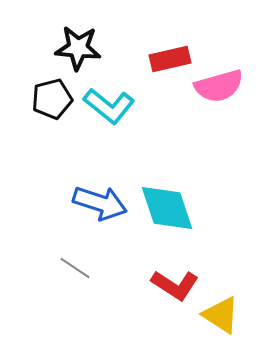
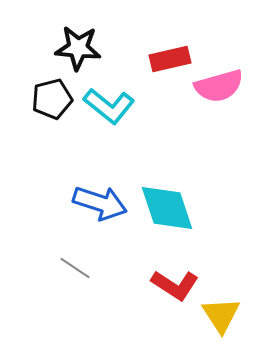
yellow triangle: rotated 24 degrees clockwise
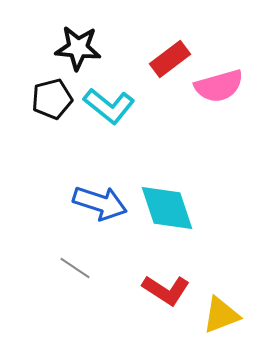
red rectangle: rotated 24 degrees counterclockwise
red L-shape: moved 9 px left, 5 px down
yellow triangle: rotated 42 degrees clockwise
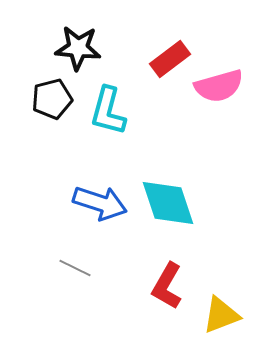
cyan L-shape: moved 1 px left, 5 px down; rotated 66 degrees clockwise
cyan diamond: moved 1 px right, 5 px up
gray line: rotated 8 degrees counterclockwise
red L-shape: moved 1 px right, 4 px up; rotated 87 degrees clockwise
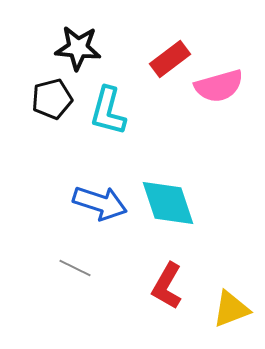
yellow triangle: moved 10 px right, 6 px up
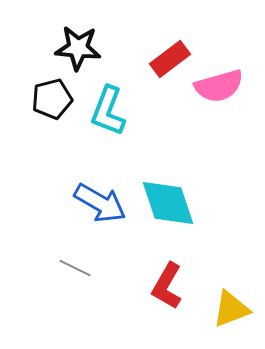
cyan L-shape: rotated 6 degrees clockwise
blue arrow: rotated 12 degrees clockwise
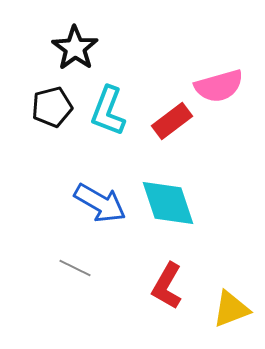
black star: moved 3 px left; rotated 30 degrees clockwise
red rectangle: moved 2 px right, 62 px down
black pentagon: moved 8 px down
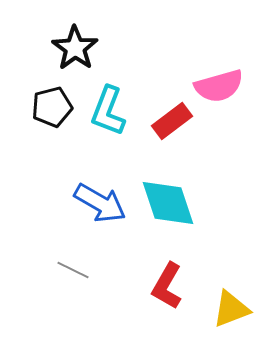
gray line: moved 2 px left, 2 px down
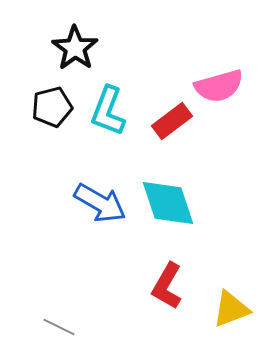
gray line: moved 14 px left, 57 px down
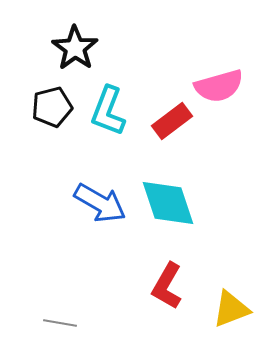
gray line: moved 1 px right, 4 px up; rotated 16 degrees counterclockwise
